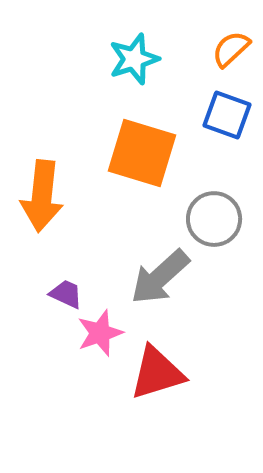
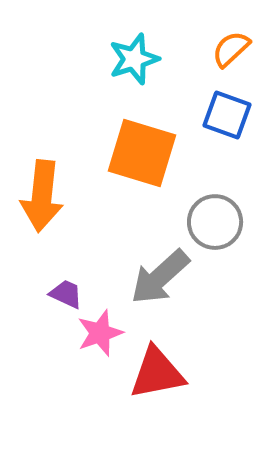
gray circle: moved 1 px right, 3 px down
red triangle: rotated 6 degrees clockwise
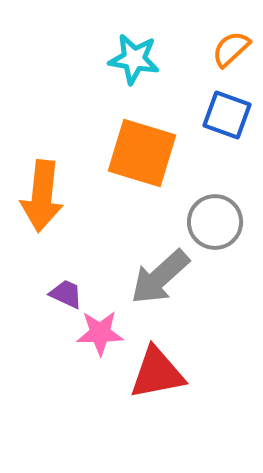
cyan star: rotated 27 degrees clockwise
pink star: rotated 18 degrees clockwise
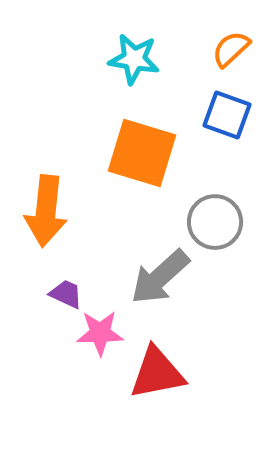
orange arrow: moved 4 px right, 15 px down
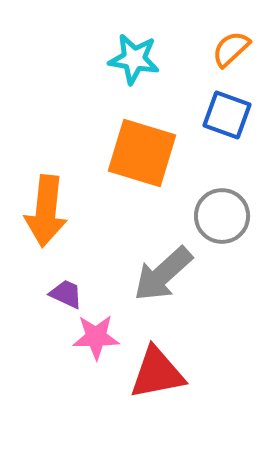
gray circle: moved 7 px right, 6 px up
gray arrow: moved 3 px right, 3 px up
pink star: moved 4 px left, 4 px down
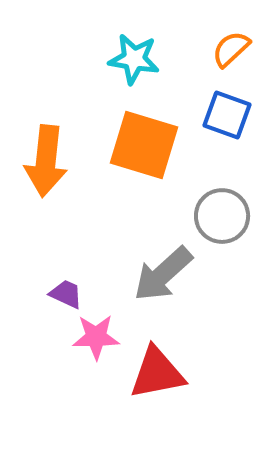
orange square: moved 2 px right, 8 px up
orange arrow: moved 50 px up
